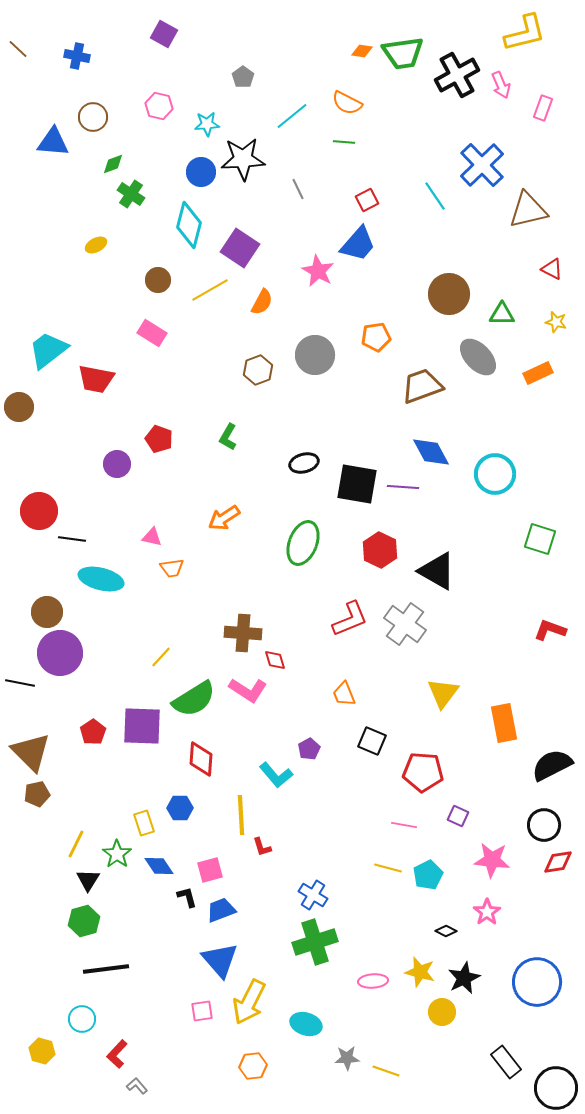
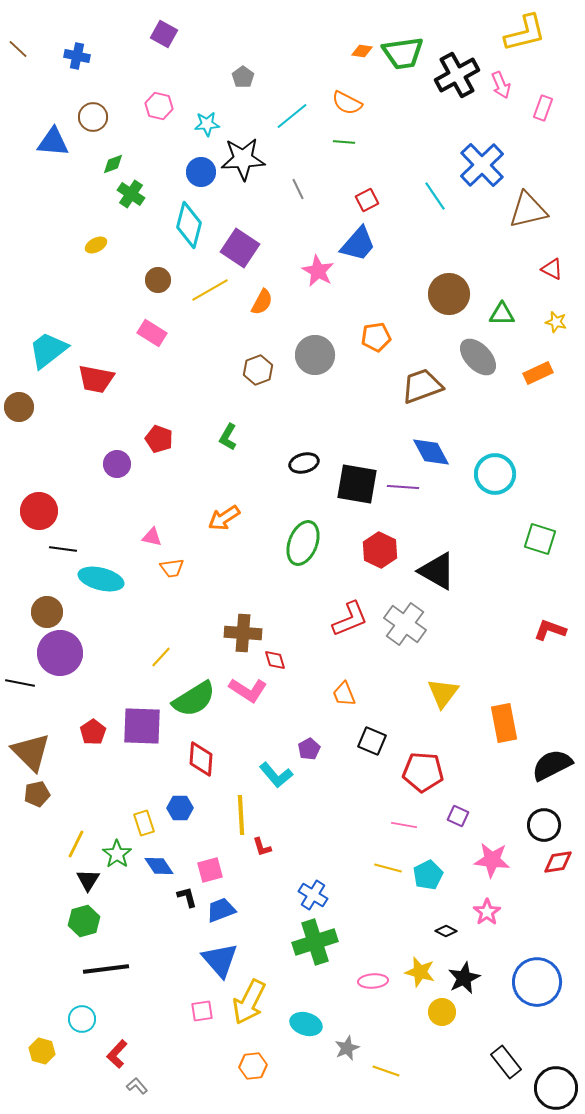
black line at (72, 539): moved 9 px left, 10 px down
gray star at (347, 1058): moved 10 px up; rotated 20 degrees counterclockwise
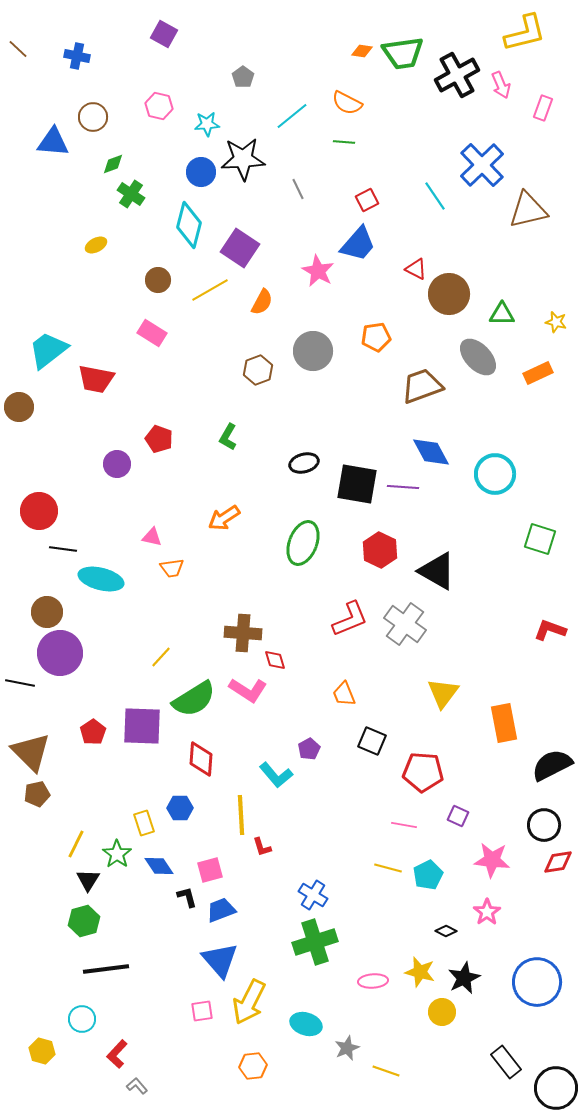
red triangle at (552, 269): moved 136 px left
gray circle at (315, 355): moved 2 px left, 4 px up
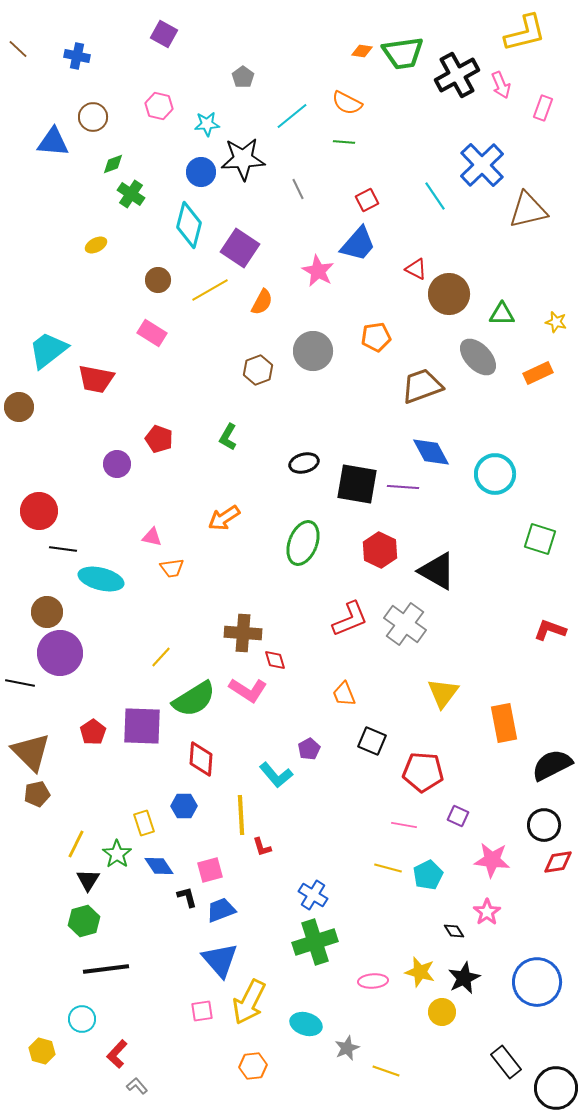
blue hexagon at (180, 808): moved 4 px right, 2 px up
black diamond at (446, 931): moved 8 px right; rotated 30 degrees clockwise
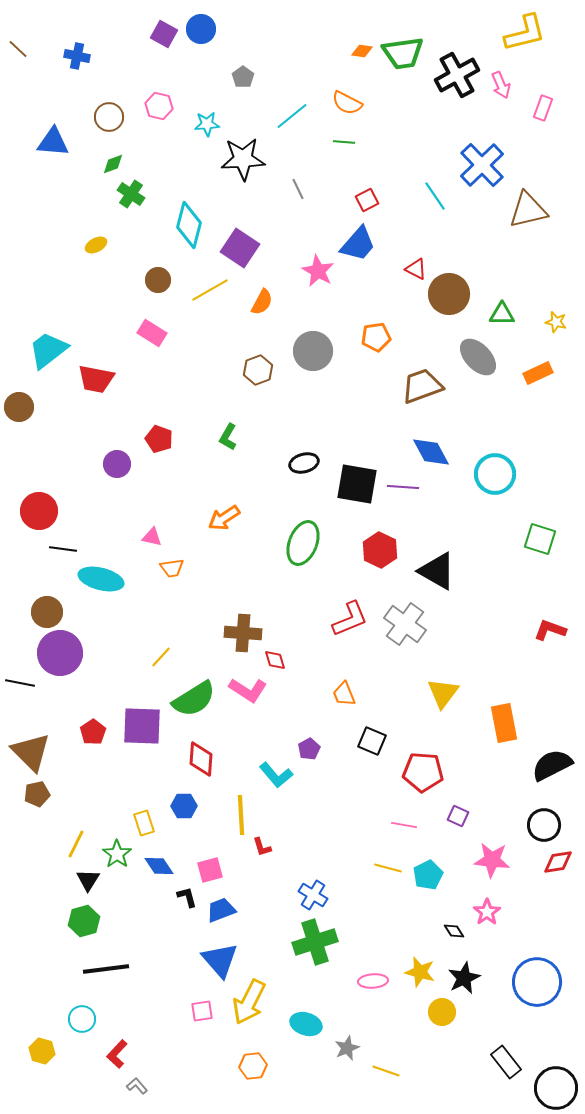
brown circle at (93, 117): moved 16 px right
blue circle at (201, 172): moved 143 px up
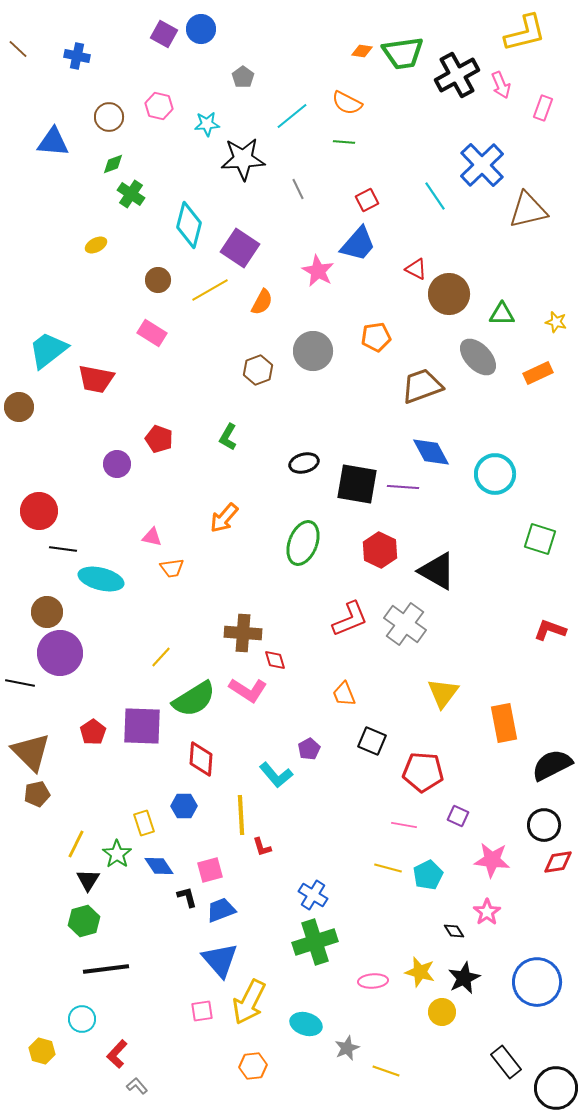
orange arrow at (224, 518): rotated 16 degrees counterclockwise
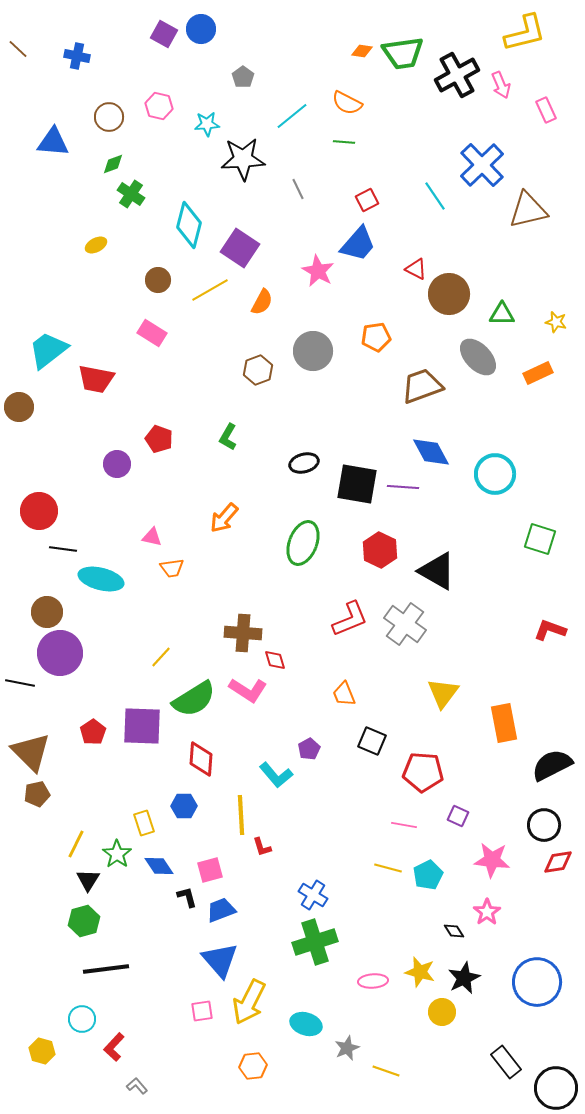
pink rectangle at (543, 108): moved 3 px right, 2 px down; rotated 45 degrees counterclockwise
red L-shape at (117, 1054): moved 3 px left, 7 px up
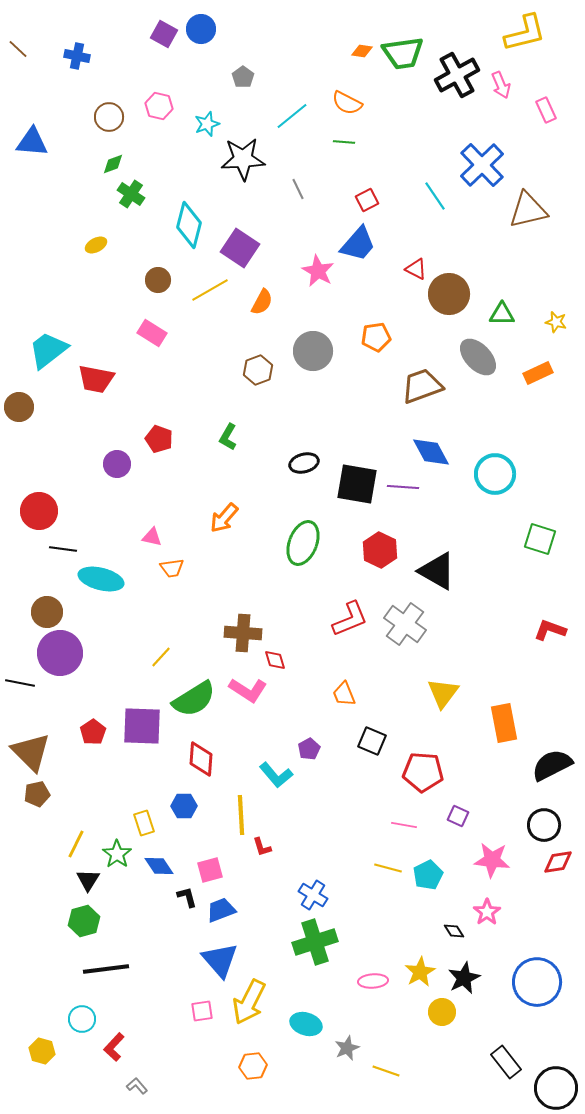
cyan star at (207, 124): rotated 15 degrees counterclockwise
blue triangle at (53, 142): moved 21 px left
yellow star at (420, 972): rotated 28 degrees clockwise
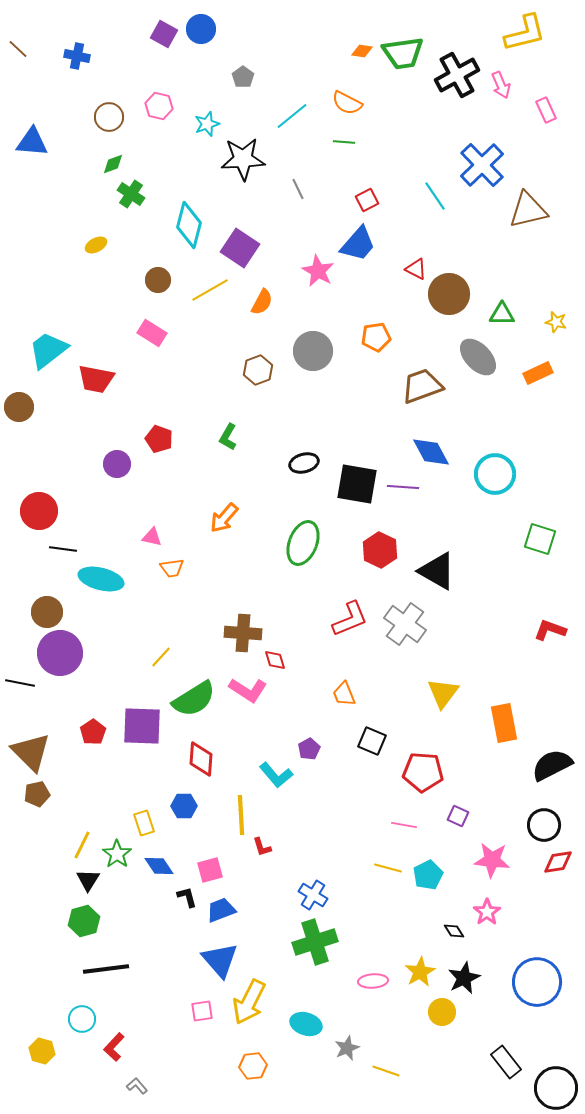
yellow line at (76, 844): moved 6 px right, 1 px down
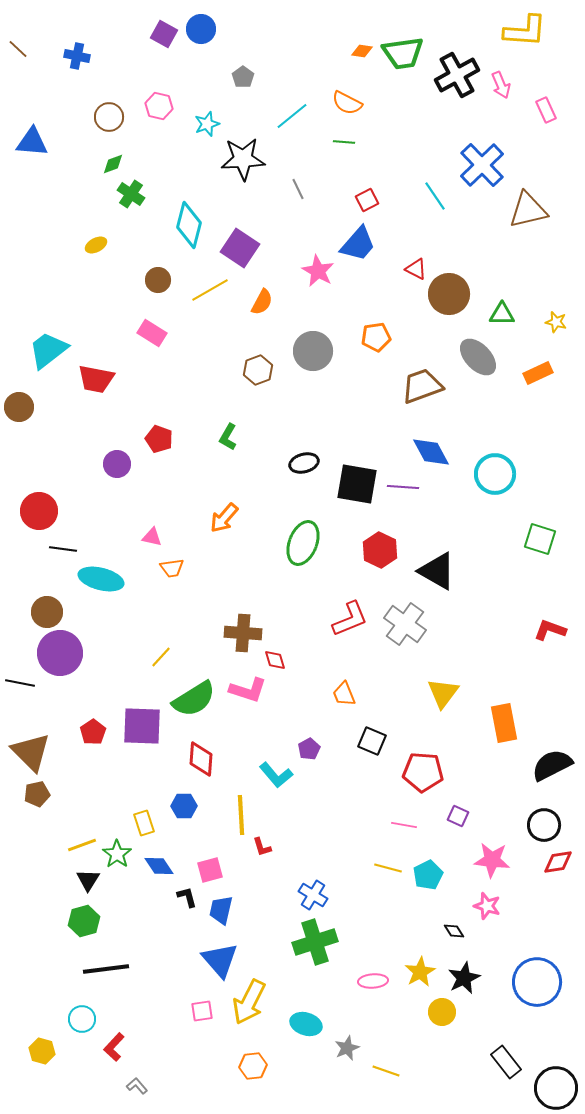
yellow L-shape at (525, 33): moved 2 px up; rotated 18 degrees clockwise
pink L-shape at (248, 690): rotated 15 degrees counterclockwise
yellow line at (82, 845): rotated 44 degrees clockwise
blue trapezoid at (221, 910): rotated 56 degrees counterclockwise
pink star at (487, 912): moved 6 px up; rotated 20 degrees counterclockwise
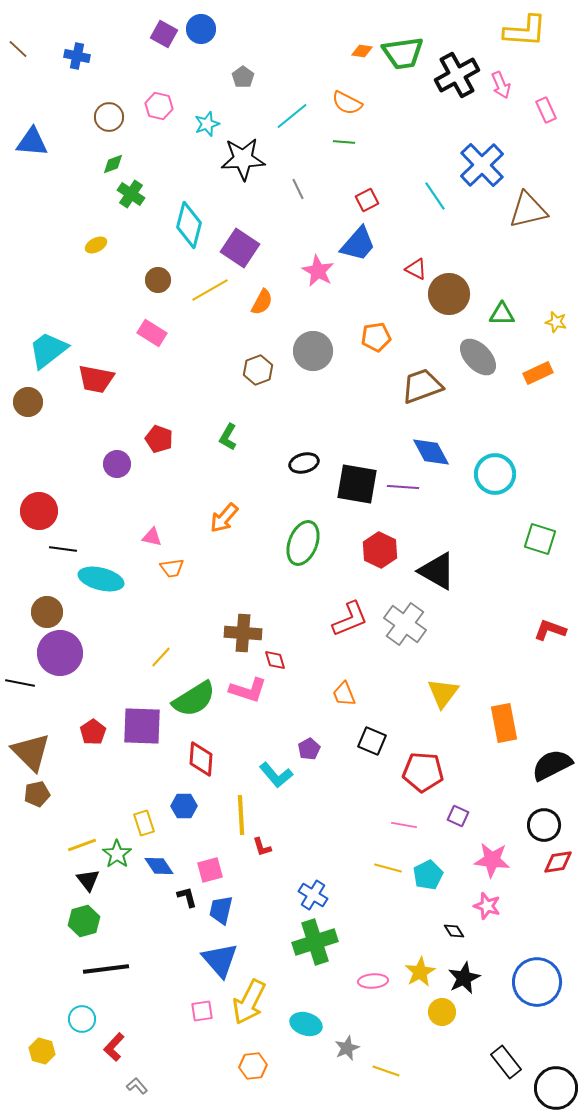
brown circle at (19, 407): moved 9 px right, 5 px up
black triangle at (88, 880): rotated 10 degrees counterclockwise
